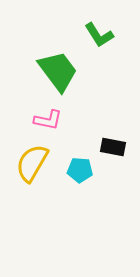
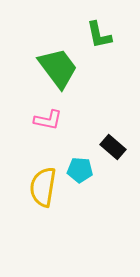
green L-shape: rotated 20 degrees clockwise
green trapezoid: moved 3 px up
black rectangle: rotated 30 degrees clockwise
yellow semicircle: moved 11 px right, 24 px down; rotated 21 degrees counterclockwise
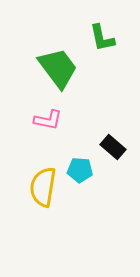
green L-shape: moved 3 px right, 3 px down
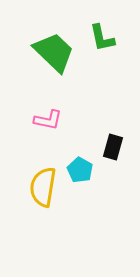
green trapezoid: moved 4 px left, 16 px up; rotated 9 degrees counterclockwise
black rectangle: rotated 65 degrees clockwise
cyan pentagon: rotated 25 degrees clockwise
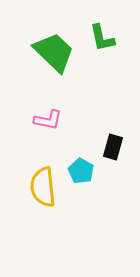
cyan pentagon: moved 1 px right, 1 px down
yellow semicircle: rotated 15 degrees counterclockwise
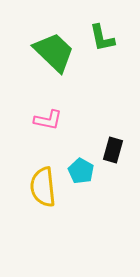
black rectangle: moved 3 px down
